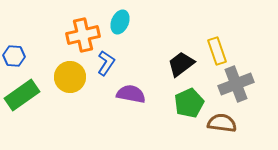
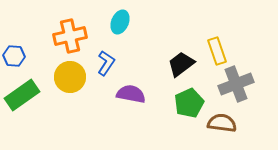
orange cross: moved 13 px left, 1 px down
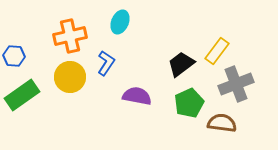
yellow rectangle: rotated 56 degrees clockwise
purple semicircle: moved 6 px right, 2 px down
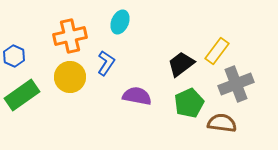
blue hexagon: rotated 20 degrees clockwise
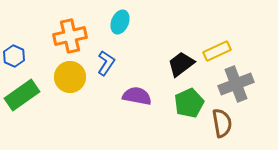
yellow rectangle: rotated 28 degrees clockwise
brown semicircle: rotated 72 degrees clockwise
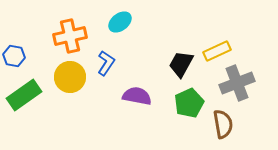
cyan ellipse: rotated 30 degrees clockwise
blue hexagon: rotated 15 degrees counterclockwise
black trapezoid: rotated 24 degrees counterclockwise
gray cross: moved 1 px right, 1 px up
green rectangle: moved 2 px right
brown semicircle: moved 1 px right, 1 px down
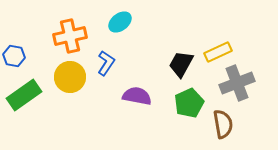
yellow rectangle: moved 1 px right, 1 px down
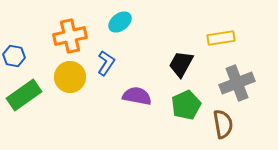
yellow rectangle: moved 3 px right, 14 px up; rotated 16 degrees clockwise
green pentagon: moved 3 px left, 2 px down
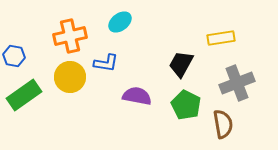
blue L-shape: rotated 65 degrees clockwise
green pentagon: rotated 20 degrees counterclockwise
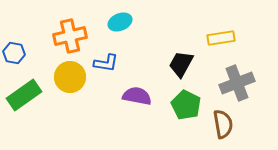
cyan ellipse: rotated 15 degrees clockwise
blue hexagon: moved 3 px up
